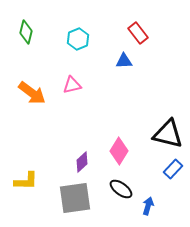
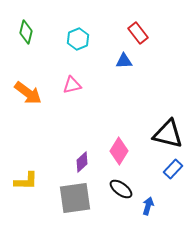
orange arrow: moved 4 px left
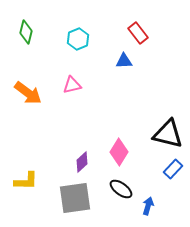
pink diamond: moved 1 px down
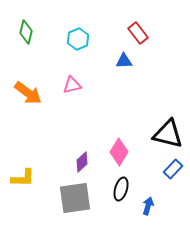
yellow L-shape: moved 3 px left, 3 px up
black ellipse: rotated 70 degrees clockwise
